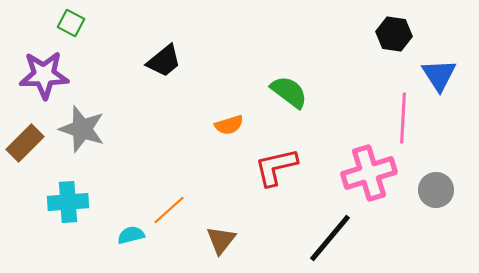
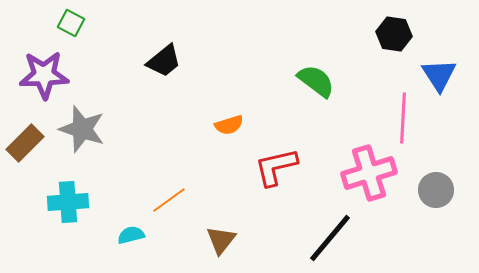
green semicircle: moved 27 px right, 11 px up
orange line: moved 10 px up; rotated 6 degrees clockwise
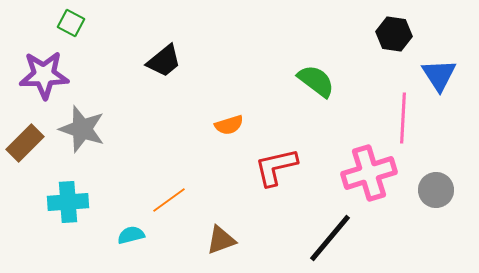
brown triangle: rotated 32 degrees clockwise
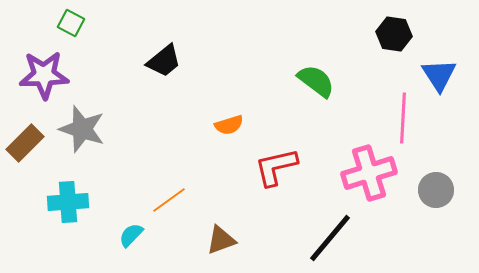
cyan semicircle: rotated 32 degrees counterclockwise
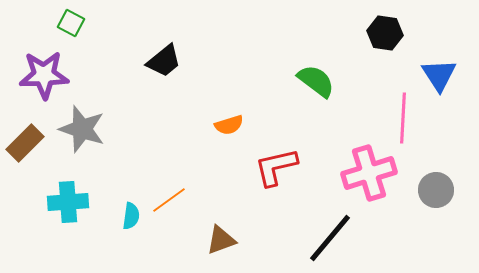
black hexagon: moved 9 px left, 1 px up
cyan semicircle: moved 19 px up; rotated 144 degrees clockwise
